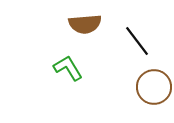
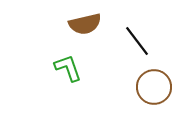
brown semicircle: rotated 8 degrees counterclockwise
green L-shape: rotated 12 degrees clockwise
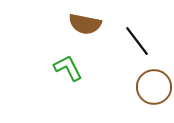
brown semicircle: rotated 24 degrees clockwise
green L-shape: rotated 8 degrees counterclockwise
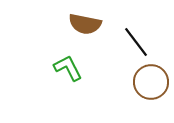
black line: moved 1 px left, 1 px down
brown circle: moved 3 px left, 5 px up
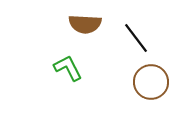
brown semicircle: rotated 8 degrees counterclockwise
black line: moved 4 px up
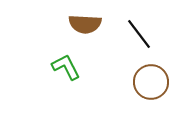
black line: moved 3 px right, 4 px up
green L-shape: moved 2 px left, 1 px up
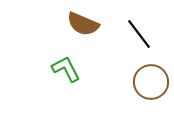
brown semicircle: moved 2 px left; rotated 20 degrees clockwise
green L-shape: moved 2 px down
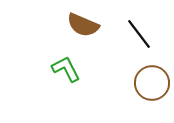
brown semicircle: moved 1 px down
brown circle: moved 1 px right, 1 px down
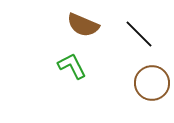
black line: rotated 8 degrees counterclockwise
green L-shape: moved 6 px right, 3 px up
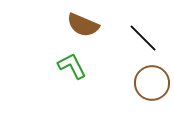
black line: moved 4 px right, 4 px down
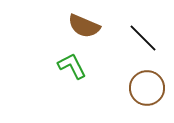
brown semicircle: moved 1 px right, 1 px down
brown circle: moved 5 px left, 5 px down
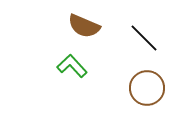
black line: moved 1 px right
green L-shape: rotated 16 degrees counterclockwise
